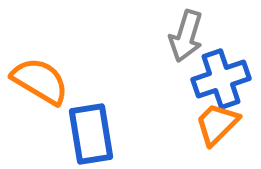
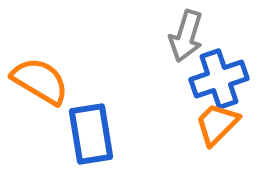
blue cross: moved 2 px left
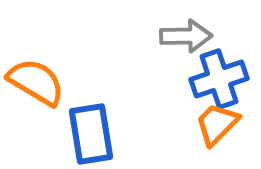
gray arrow: rotated 108 degrees counterclockwise
orange semicircle: moved 4 px left, 1 px down
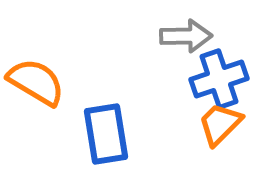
orange trapezoid: moved 3 px right
blue rectangle: moved 15 px right
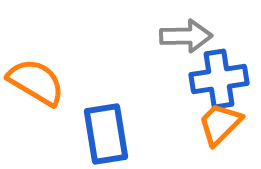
blue cross: rotated 10 degrees clockwise
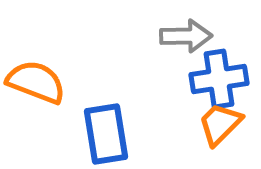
orange semicircle: rotated 10 degrees counterclockwise
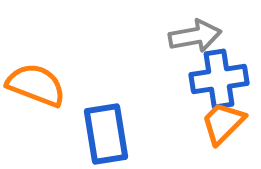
gray arrow: moved 9 px right; rotated 9 degrees counterclockwise
orange semicircle: moved 3 px down
orange trapezoid: moved 3 px right, 1 px up
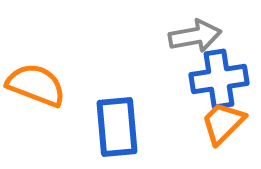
blue rectangle: moved 11 px right, 7 px up; rotated 4 degrees clockwise
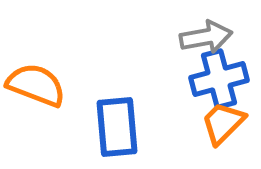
gray arrow: moved 11 px right, 1 px down
blue cross: rotated 6 degrees counterclockwise
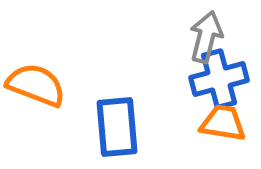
gray arrow: rotated 66 degrees counterclockwise
orange trapezoid: rotated 54 degrees clockwise
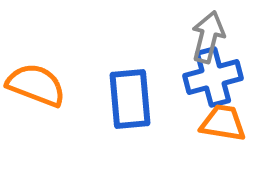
gray arrow: moved 2 px right
blue cross: moved 6 px left, 2 px up
blue rectangle: moved 13 px right, 28 px up
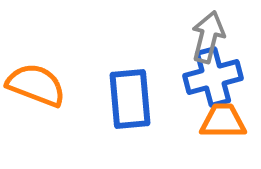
orange trapezoid: moved 2 px up; rotated 9 degrees counterclockwise
